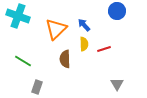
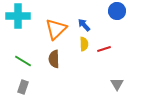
cyan cross: rotated 20 degrees counterclockwise
brown semicircle: moved 11 px left
gray rectangle: moved 14 px left
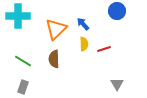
blue arrow: moved 1 px left, 1 px up
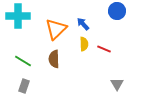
red line: rotated 40 degrees clockwise
gray rectangle: moved 1 px right, 1 px up
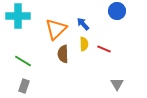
brown semicircle: moved 9 px right, 5 px up
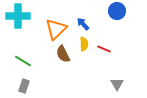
brown semicircle: rotated 24 degrees counterclockwise
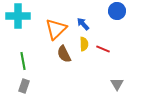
red line: moved 1 px left
brown semicircle: moved 1 px right
green line: rotated 48 degrees clockwise
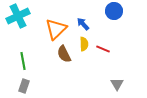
blue circle: moved 3 px left
cyan cross: rotated 25 degrees counterclockwise
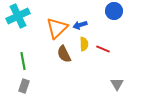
blue arrow: moved 3 px left, 1 px down; rotated 64 degrees counterclockwise
orange triangle: moved 1 px right, 1 px up
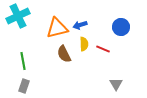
blue circle: moved 7 px right, 16 px down
orange triangle: rotated 30 degrees clockwise
gray triangle: moved 1 px left
